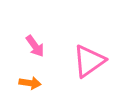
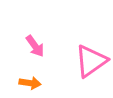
pink triangle: moved 2 px right
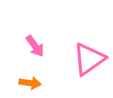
pink triangle: moved 2 px left, 2 px up
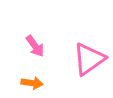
orange arrow: moved 2 px right
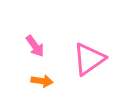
orange arrow: moved 10 px right, 2 px up
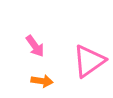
pink triangle: moved 2 px down
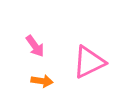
pink triangle: moved 1 px down; rotated 9 degrees clockwise
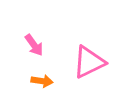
pink arrow: moved 1 px left, 1 px up
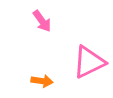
pink arrow: moved 8 px right, 24 px up
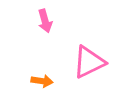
pink arrow: moved 3 px right; rotated 20 degrees clockwise
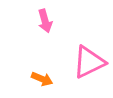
orange arrow: moved 2 px up; rotated 15 degrees clockwise
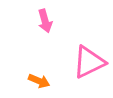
orange arrow: moved 3 px left, 2 px down
